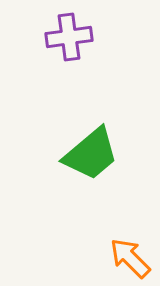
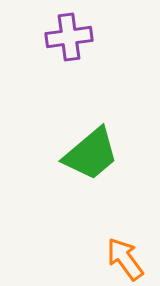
orange arrow: moved 5 px left, 1 px down; rotated 9 degrees clockwise
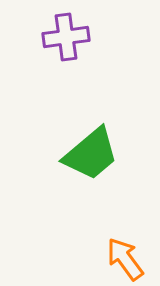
purple cross: moved 3 px left
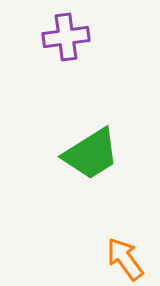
green trapezoid: rotated 8 degrees clockwise
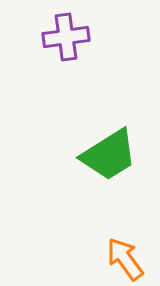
green trapezoid: moved 18 px right, 1 px down
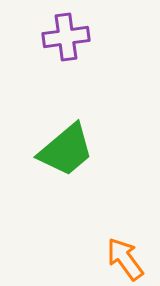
green trapezoid: moved 43 px left, 5 px up; rotated 8 degrees counterclockwise
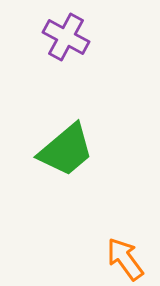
purple cross: rotated 36 degrees clockwise
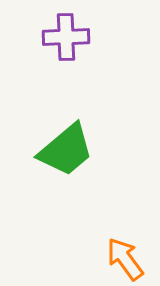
purple cross: rotated 30 degrees counterclockwise
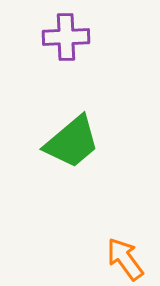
green trapezoid: moved 6 px right, 8 px up
